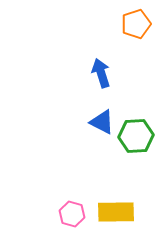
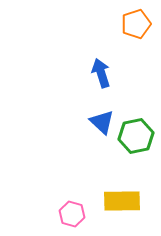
blue triangle: rotated 16 degrees clockwise
green hexagon: rotated 8 degrees counterclockwise
yellow rectangle: moved 6 px right, 11 px up
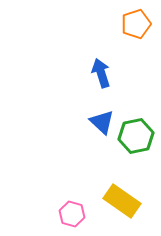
yellow rectangle: rotated 36 degrees clockwise
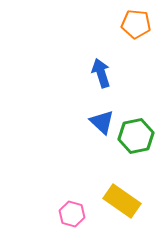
orange pentagon: rotated 24 degrees clockwise
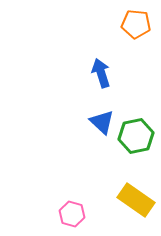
yellow rectangle: moved 14 px right, 1 px up
